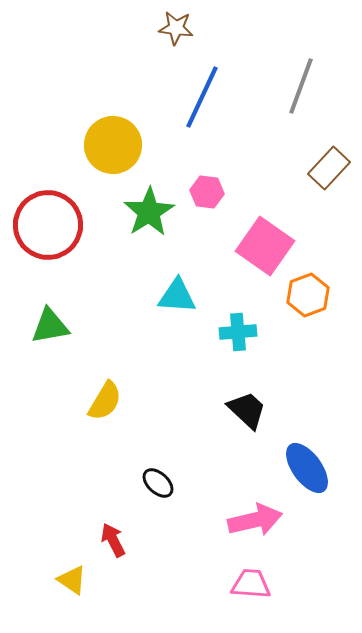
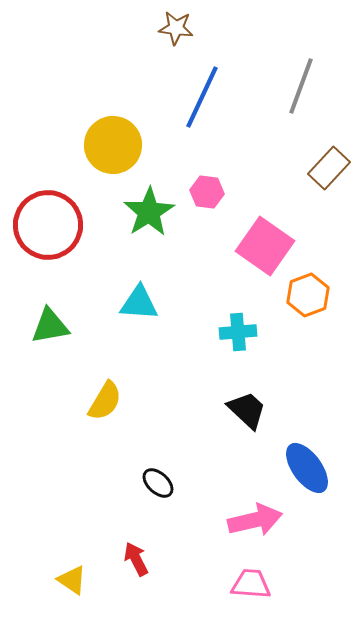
cyan triangle: moved 38 px left, 7 px down
red arrow: moved 23 px right, 19 px down
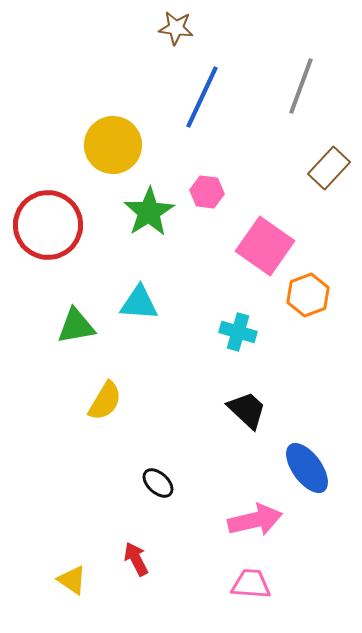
green triangle: moved 26 px right
cyan cross: rotated 21 degrees clockwise
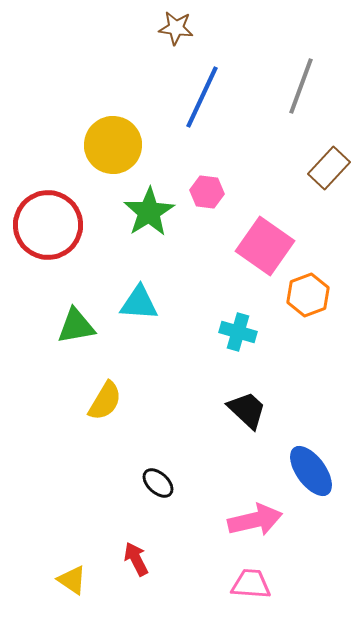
blue ellipse: moved 4 px right, 3 px down
